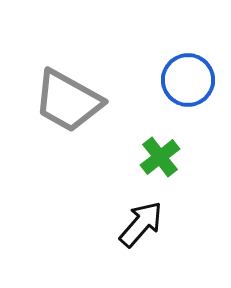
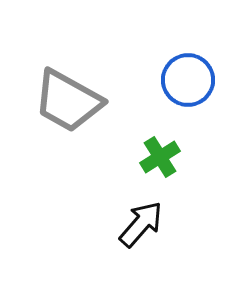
green cross: rotated 6 degrees clockwise
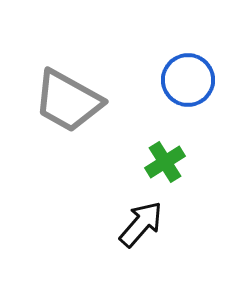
green cross: moved 5 px right, 5 px down
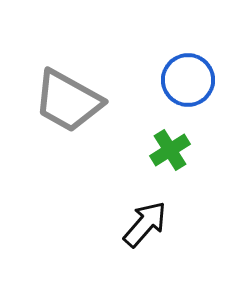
green cross: moved 5 px right, 12 px up
black arrow: moved 4 px right
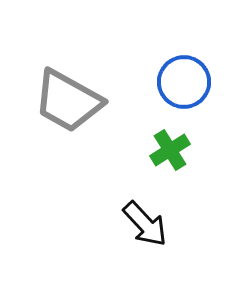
blue circle: moved 4 px left, 2 px down
black arrow: rotated 96 degrees clockwise
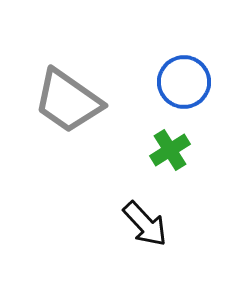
gray trapezoid: rotated 6 degrees clockwise
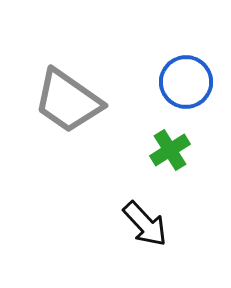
blue circle: moved 2 px right
